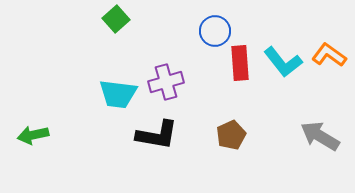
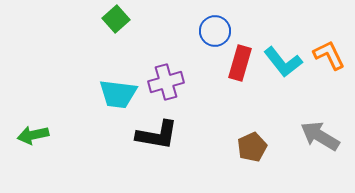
orange L-shape: rotated 28 degrees clockwise
red rectangle: rotated 20 degrees clockwise
brown pentagon: moved 21 px right, 12 px down
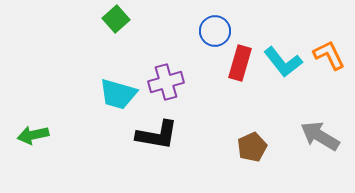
cyan trapezoid: rotated 9 degrees clockwise
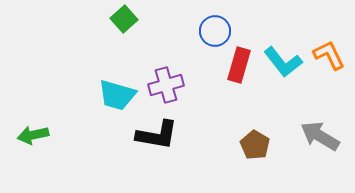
green square: moved 8 px right
red rectangle: moved 1 px left, 2 px down
purple cross: moved 3 px down
cyan trapezoid: moved 1 px left, 1 px down
brown pentagon: moved 3 px right, 2 px up; rotated 16 degrees counterclockwise
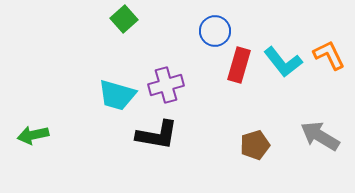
brown pentagon: rotated 24 degrees clockwise
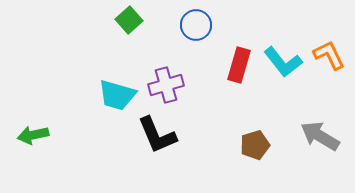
green square: moved 5 px right, 1 px down
blue circle: moved 19 px left, 6 px up
black L-shape: rotated 57 degrees clockwise
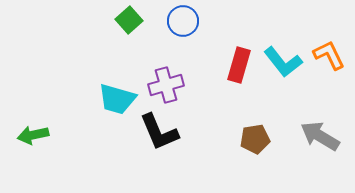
blue circle: moved 13 px left, 4 px up
cyan trapezoid: moved 4 px down
black L-shape: moved 2 px right, 3 px up
brown pentagon: moved 6 px up; rotated 8 degrees clockwise
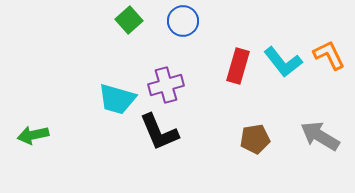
red rectangle: moved 1 px left, 1 px down
